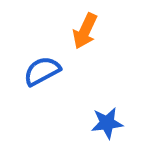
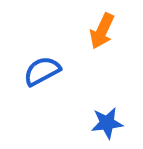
orange arrow: moved 17 px right
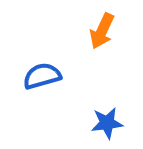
blue semicircle: moved 5 px down; rotated 12 degrees clockwise
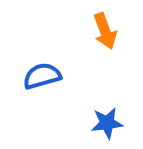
orange arrow: moved 3 px right; rotated 45 degrees counterclockwise
